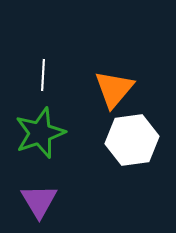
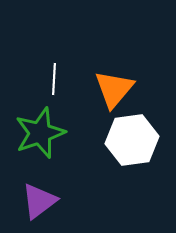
white line: moved 11 px right, 4 px down
purple triangle: rotated 24 degrees clockwise
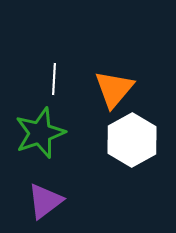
white hexagon: rotated 21 degrees counterclockwise
purple triangle: moved 6 px right
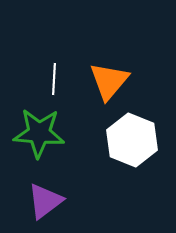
orange triangle: moved 5 px left, 8 px up
green star: moved 1 px left; rotated 24 degrees clockwise
white hexagon: rotated 9 degrees counterclockwise
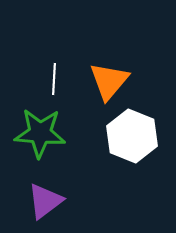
green star: moved 1 px right
white hexagon: moved 4 px up
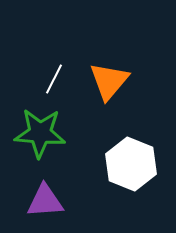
white line: rotated 24 degrees clockwise
white hexagon: moved 1 px left, 28 px down
purple triangle: rotated 33 degrees clockwise
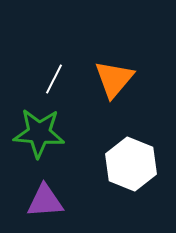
orange triangle: moved 5 px right, 2 px up
green star: moved 1 px left
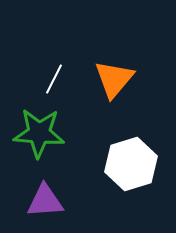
white hexagon: rotated 21 degrees clockwise
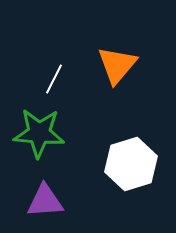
orange triangle: moved 3 px right, 14 px up
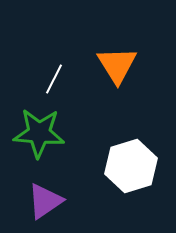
orange triangle: rotated 12 degrees counterclockwise
white hexagon: moved 2 px down
purple triangle: rotated 30 degrees counterclockwise
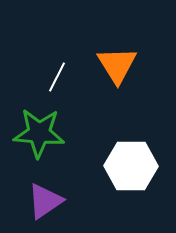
white line: moved 3 px right, 2 px up
white hexagon: rotated 18 degrees clockwise
